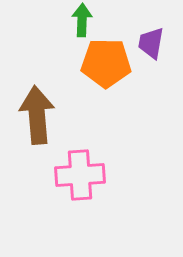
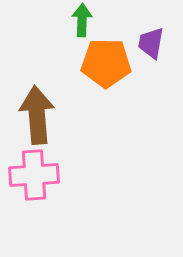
pink cross: moved 46 px left
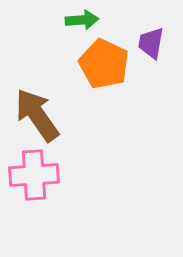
green arrow: rotated 84 degrees clockwise
orange pentagon: moved 2 px left, 1 px down; rotated 24 degrees clockwise
brown arrow: rotated 30 degrees counterclockwise
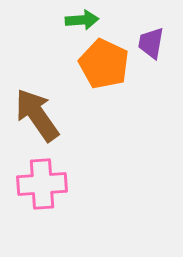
pink cross: moved 8 px right, 9 px down
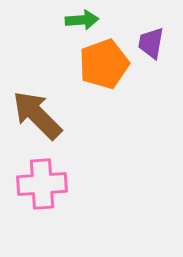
orange pentagon: rotated 27 degrees clockwise
brown arrow: rotated 10 degrees counterclockwise
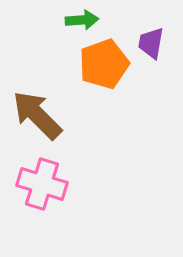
pink cross: rotated 21 degrees clockwise
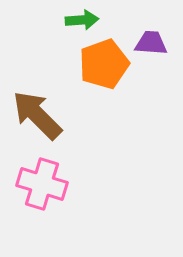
purple trapezoid: rotated 84 degrees clockwise
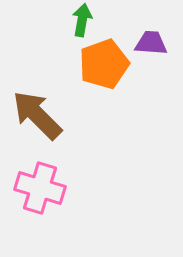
green arrow: rotated 76 degrees counterclockwise
pink cross: moved 2 px left, 4 px down
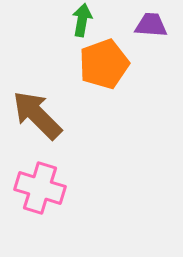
purple trapezoid: moved 18 px up
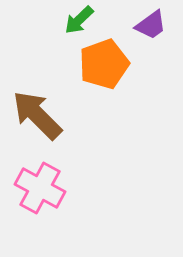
green arrow: moved 3 px left; rotated 144 degrees counterclockwise
purple trapezoid: rotated 140 degrees clockwise
pink cross: rotated 12 degrees clockwise
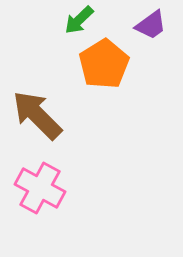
orange pentagon: rotated 12 degrees counterclockwise
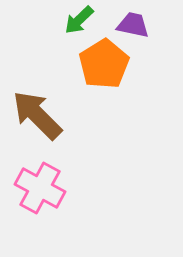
purple trapezoid: moved 18 px left; rotated 132 degrees counterclockwise
